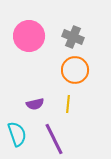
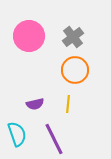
gray cross: rotated 30 degrees clockwise
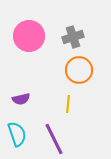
gray cross: rotated 20 degrees clockwise
orange circle: moved 4 px right
purple semicircle: moved 14 px left, 5 px up
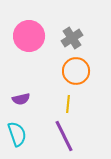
gray cross: moved 1 px left, 1 px down; rotated 15 degrees counterclockwise
orange circle: moved 3 px left, 1 px down
purple line: moved 10 px right, 3 px up
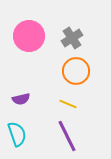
yellow line: rotated 72 degrees counterclockwise
purple line: moved 3 px right
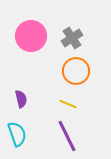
pink circle: moved 2 px right
purple semicircle: rotated 90 degrees counterclockwise
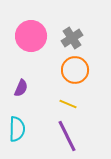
orange circle: moved 1 px left, 1 px up
purple semicircle: moved 11 px up; rotated 36 degrees clockwise
cyan semicircle: moved 5 px up; rotated 20 degrees clockwise
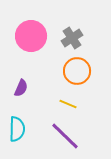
orange circle: moved 2 px right, 1 px down
purple line: moved 2 px left; rotated 20 degrees counterclockwise
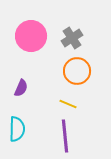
purple line: rotated 40 degrees clockwise
